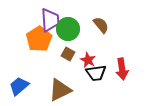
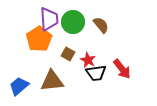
purple trapezoid: moved 1 px left, 1 px up
green circle: moved 5 px right, 7 px up
red arrow: rotated 30 degrees counterclockwise
brown triangle: moved 8 px left, 9 px up; rotated 20 degrees clockwise
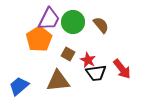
purple trapezoid: rotated 30 degrees clockwise
brown triangle: moved 6 px right
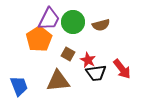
brown semicircle: rotated 114 degrees clockwise
blue trapezoid: rotated 110 degrees clockwise
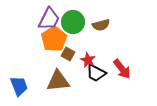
orange pentagon: moved 15 px right
black trapezoid: rotated 35 degrees clockwise
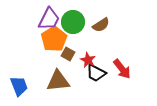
brown semicircle: rotated 18 degrees counterclockwise
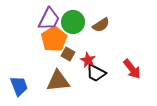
red arrow: moved 10 px right
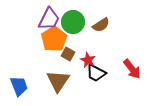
brown triangle: rotated 50 degrees counterclockwise
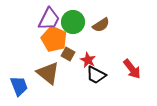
orange pentagon: rotated 15 degrees counterclockwise
black trapezoid: moved 2 px down
brown triangle: moved 10 px left, 8 px up; rotated 25 degrees counterclockwise
